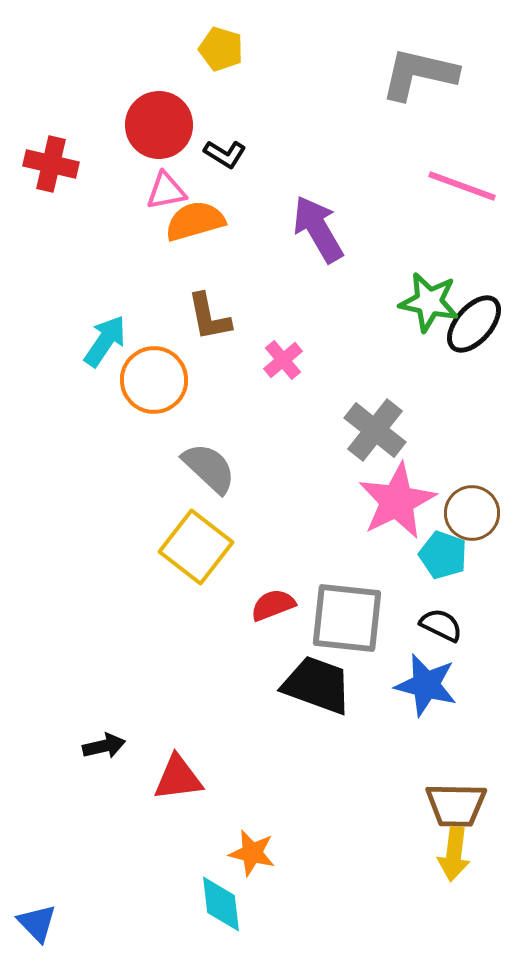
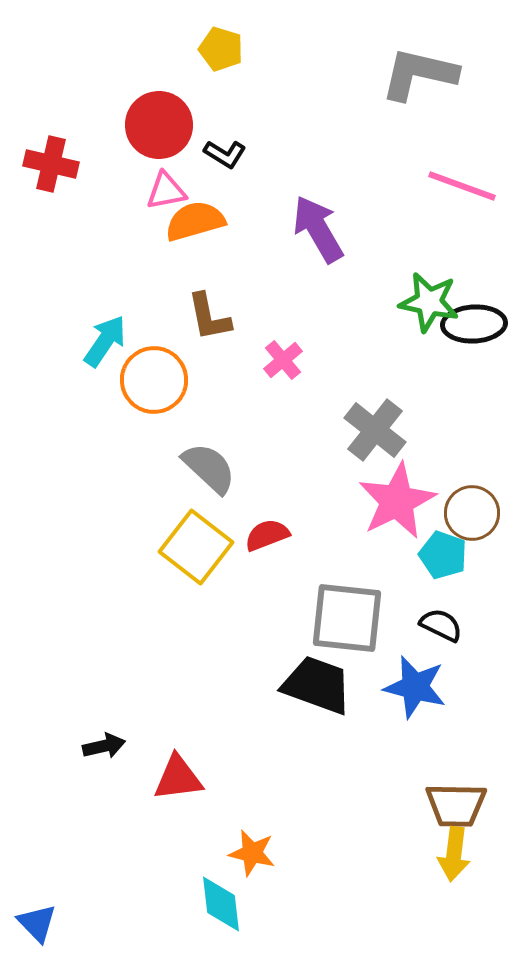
black ellipse: rotated 46 degrees clockwise
red semicircle: moved 6 px left, 70 px up
blue star: moved 11 px left, 2 px down
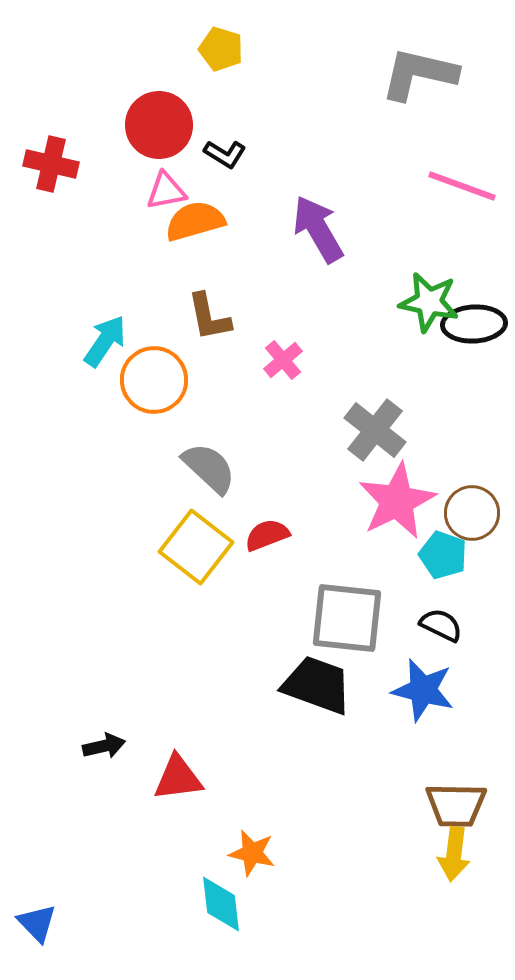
blue star: moved 8 px right, 3 px down
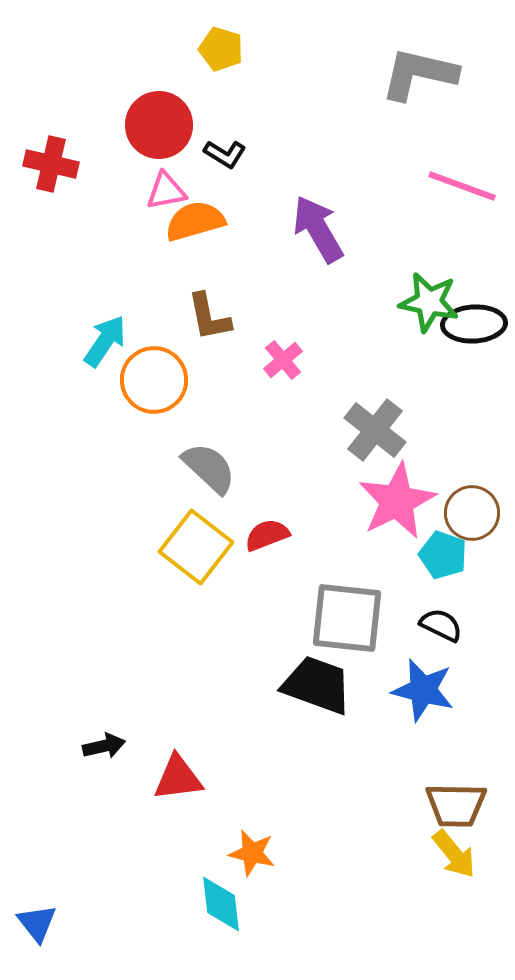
yellow arrow: rotated 46 degrees counterclockwise
blue triangle: rotated 6 degrees clockwise
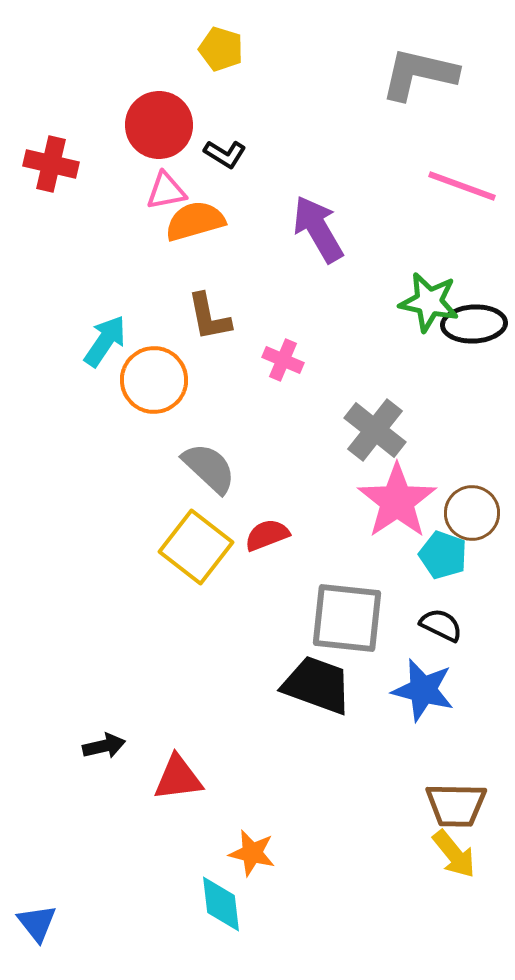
pink cross: rotated 27 degrees counterclockwise
pink star: rotated 8 degrees counterclockwise
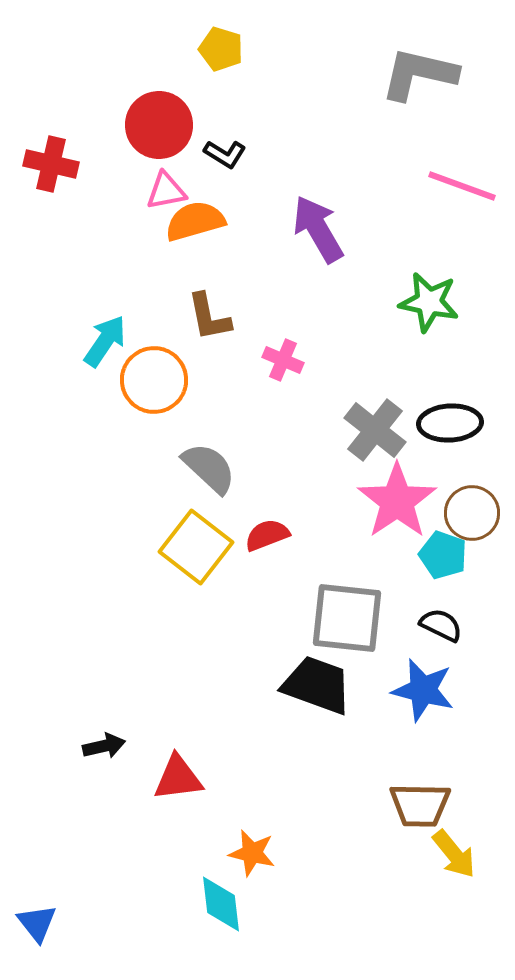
black ellipse: moved 24 px left, 99 px down
brown trapezoid: moved 36 px left
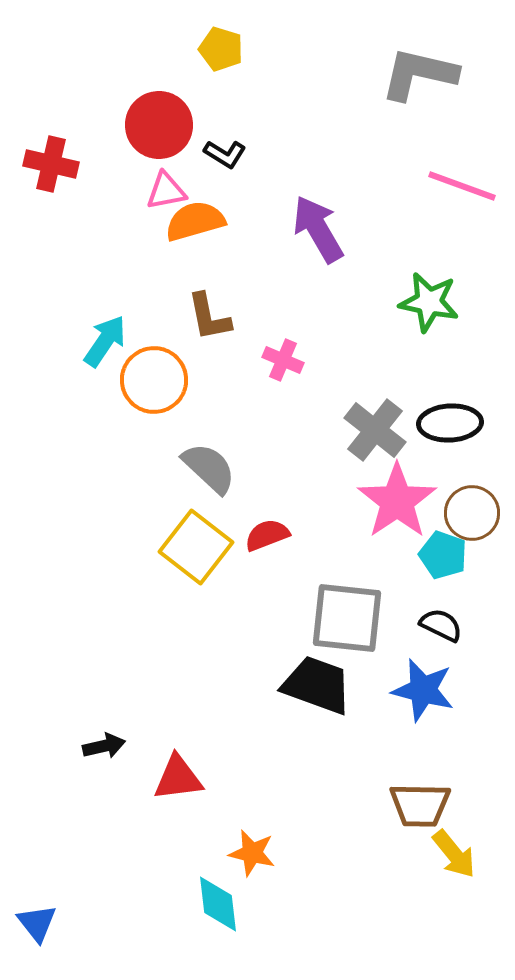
cyan diamond: moved 3 px left
